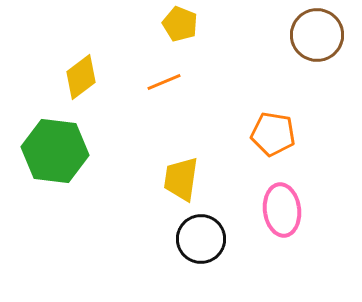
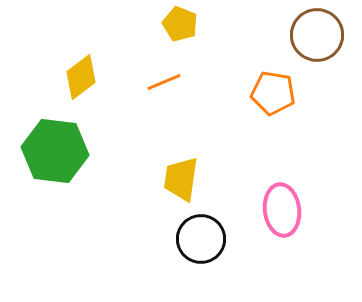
orange pentagon: moved 41 px up
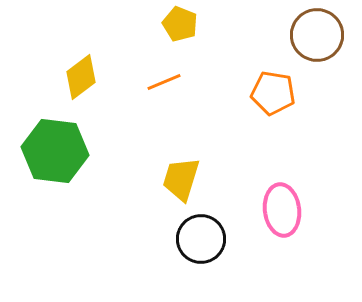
yellow trapezoid: rotated 9 degrees clockwise
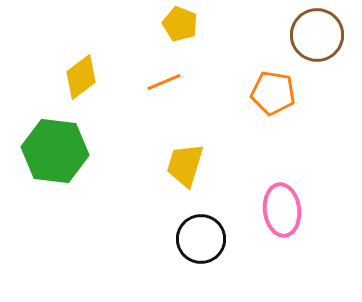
yellow trapezoid: moved 4 px right, 14 px up
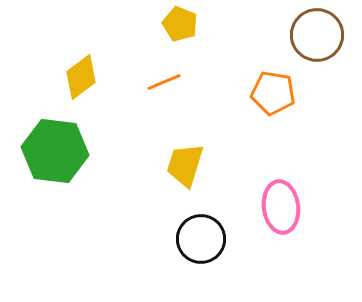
pink ellipse: moved 1 px left, 3 px up
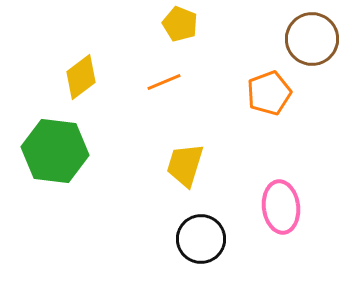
brown circle: moved 5 px left, 4 px down
orange pentagon: moved 4 px left; rotated 30 degrees counterclockwise
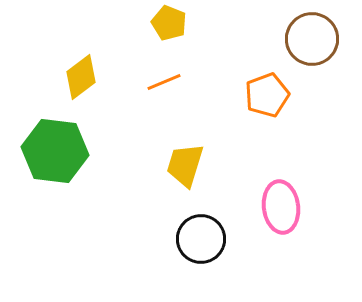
yellow pentagon: moved 11 px left, 1 px up
orange pentagon: moved 2 px left, 2 px down
